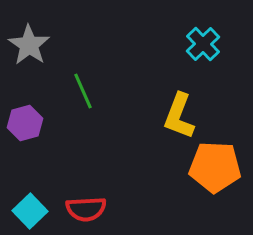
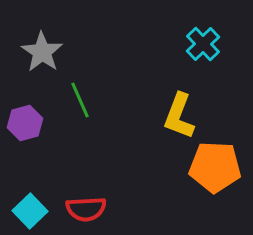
gray star: moved 13 px right, 7 px down
green line: moved 3 px left, 9 px down
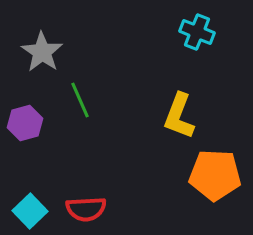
cyan cross: moved 6 px left, 12 px up; rotated 24 degrees counterclockwise
orange pentagon: moved 8 px down
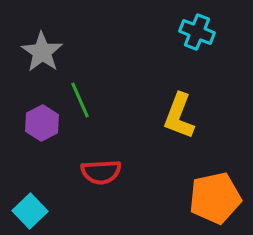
purple hexagon: moved 17 px right; rotated 12 degrees counterclockwise
orange pentagon: moved 23 px down; rotated 15 degrees counterclockwise
red semicircle: moved 15 px right, 37 px up
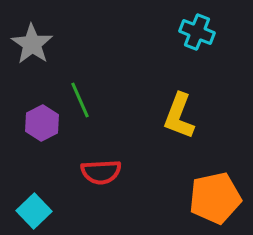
gray star: moved 10 px left, 8 px up
cyan square: moved 4 px right
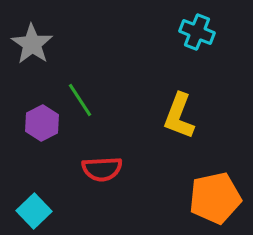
green line: rotated 9 degrees counterclockwise
red semicircle: moved 1 px right, 3 px up
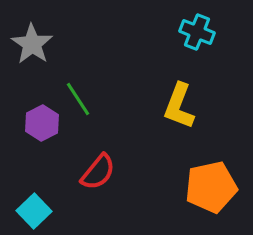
green line: moved 2 px left, 1 px up
yellow L-shape: moved 10 px up
red semicircle: moved 4 px left, 3 px down; rotated 48 degrees counterclockwise
orange pentagon: moved 4 px left, 11 px up
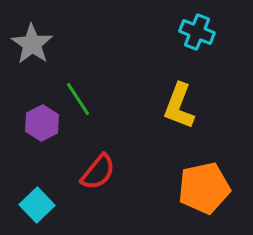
orange pentagon: moved 7 px left, 1 px down
cyan square: moved 3 px right, 6 px up
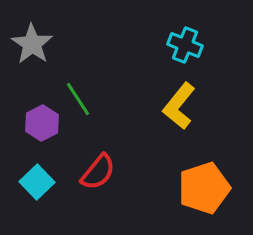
cyan cross: moved 12 px left, 13 px down
yellow L-shape: rotated 18 degrees clockwise
orange pentagon: rotated 6 degrees counterclockwise
cyan square: moved 23 px up
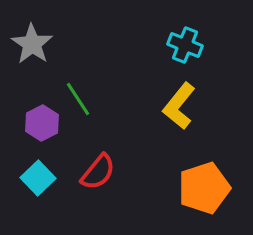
cyan square: moved 1 px right, 4 px up
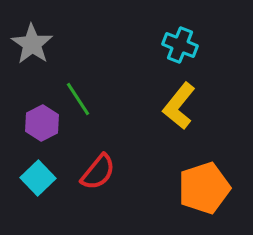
cyan cross: moved 5 px left
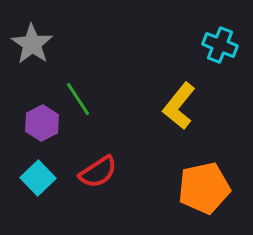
cyan cross: moved 40 px right
red semicircle: rotated 18 degrees clockwise
orange pentagon: rotated 6 degrees clockwise
